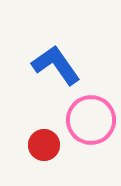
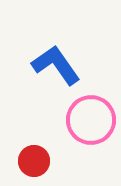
red circle: moved 10 px left, 16 px down
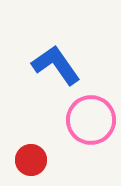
red circle: moved 3 px left, 1 px up
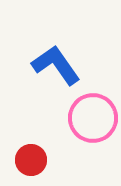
pink circle: moved 2 px right, 2 px up
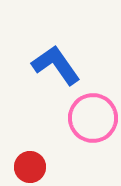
red circle: moved 1 px left, 7 px down
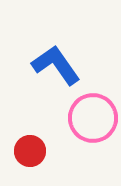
red circle: moved 16 px up
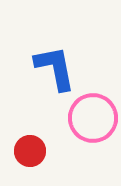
blue L-shape: moved 1 px left, 3 px down; rotated 24 degrees clockwise
